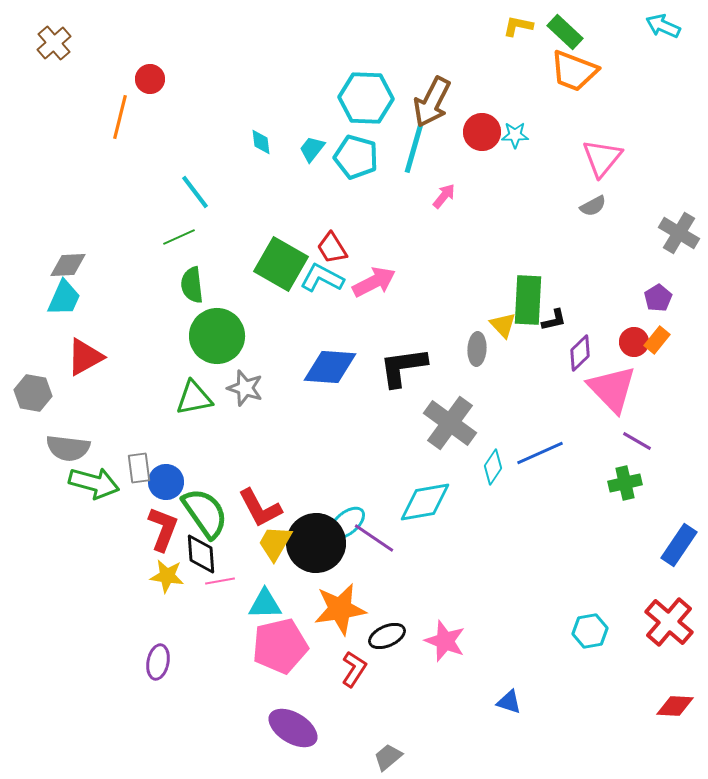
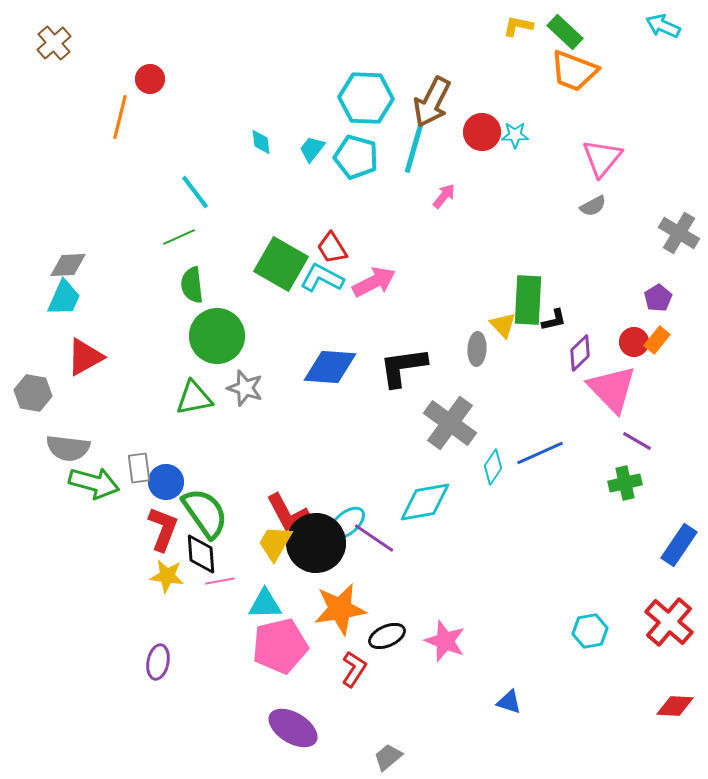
red L-shape at (260, 508): moved 28 px right, 5 px down
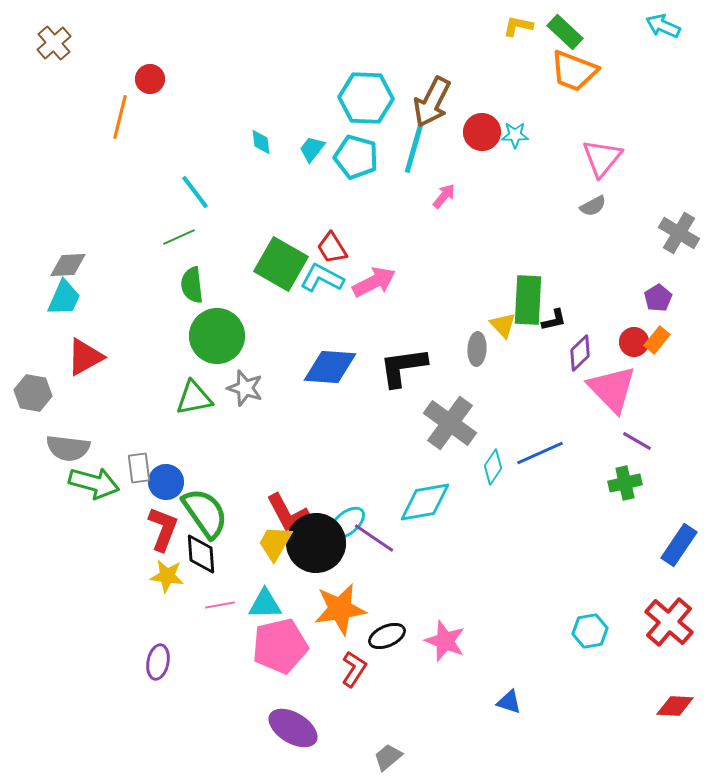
pink line at (220, 581): moved 24 px down
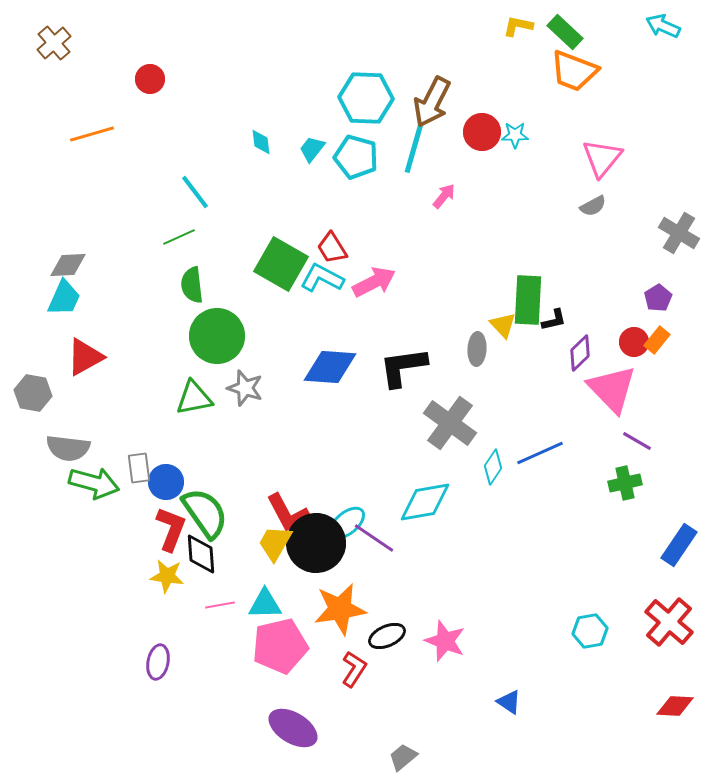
orange line at (120, 117): moved 28 px left, 17 px down; rotated 60 degrees clockwise
red L-shape at (163, 529): moved 8 px right
blue triangle at (509, 702): rotated 16 degrees clockwise
gray trapezoid at (388, 757): moved 15 px right
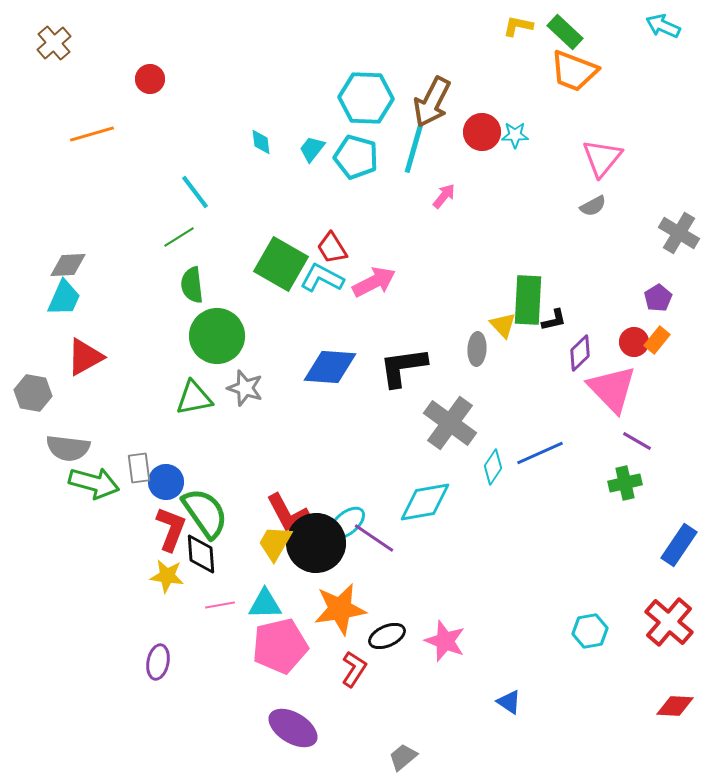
green line at (179, 237): rotated 8 degrees counterclockwise
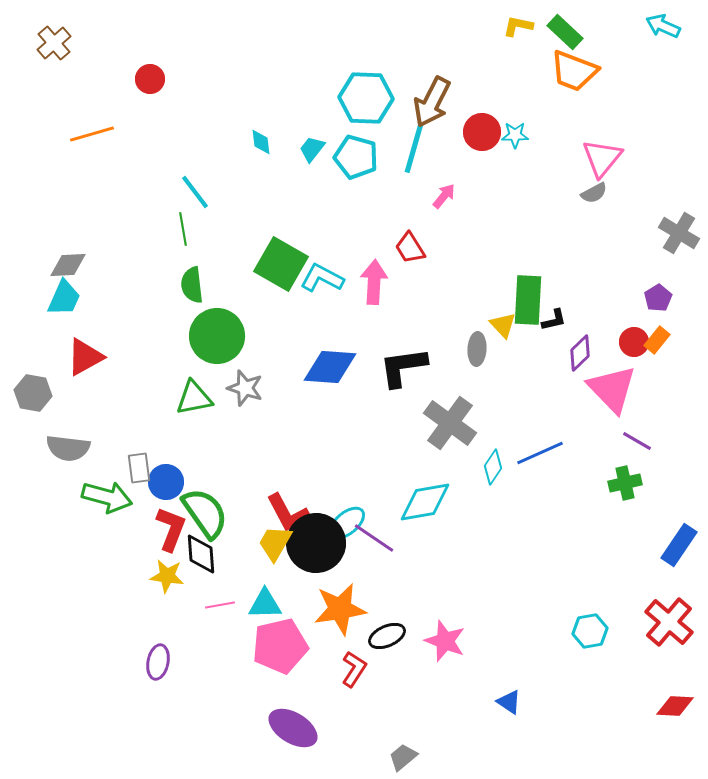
gray semicircle at (593, 206): moved 1 px right, 13 px up
green line at (179, 237): moved 4 px right, 8 px up; rotated 68 degrees counterclockwise
red trapezoid at (332, 248): moved 78 px right
pink arrow at (374, 282): rotated 60 degrees counterclockwise
green arrow at (94, 483): moved 13 px right, 14 px down
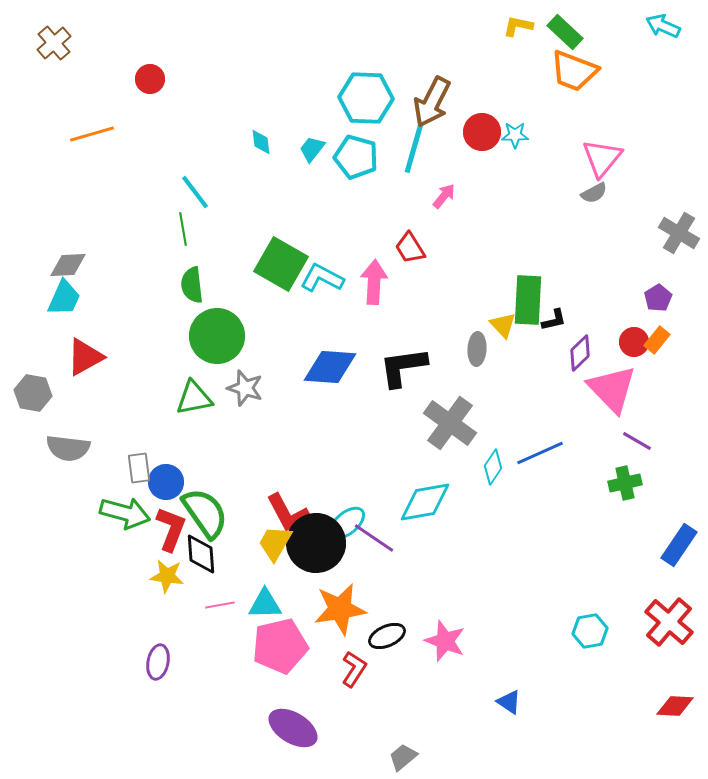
green arrow at (107, 497): moved 18 px right, 16 px down
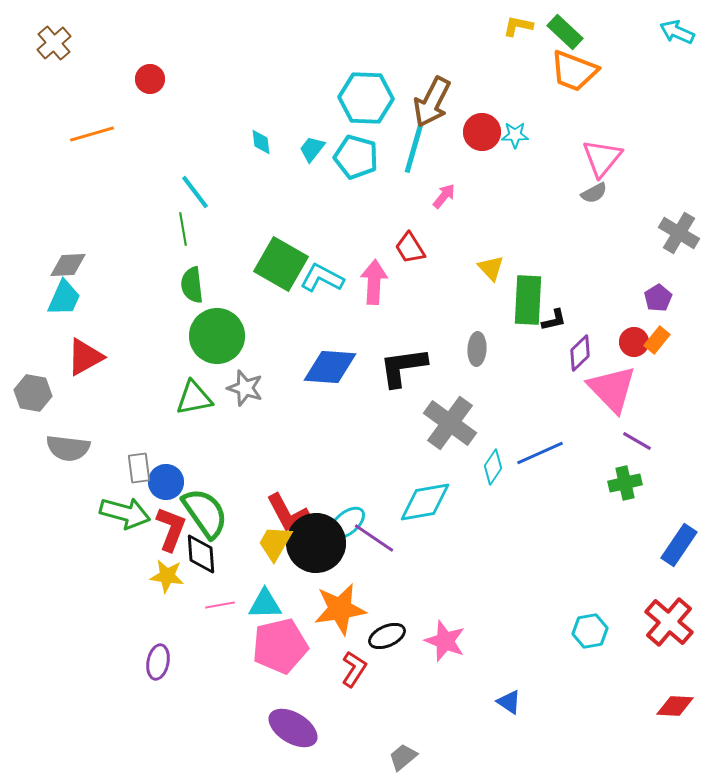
cyan arrow at (663, 26): moved 14 px right, 6 px down
yellow triangle at (503, 325): moved 12 px left, 57 px up
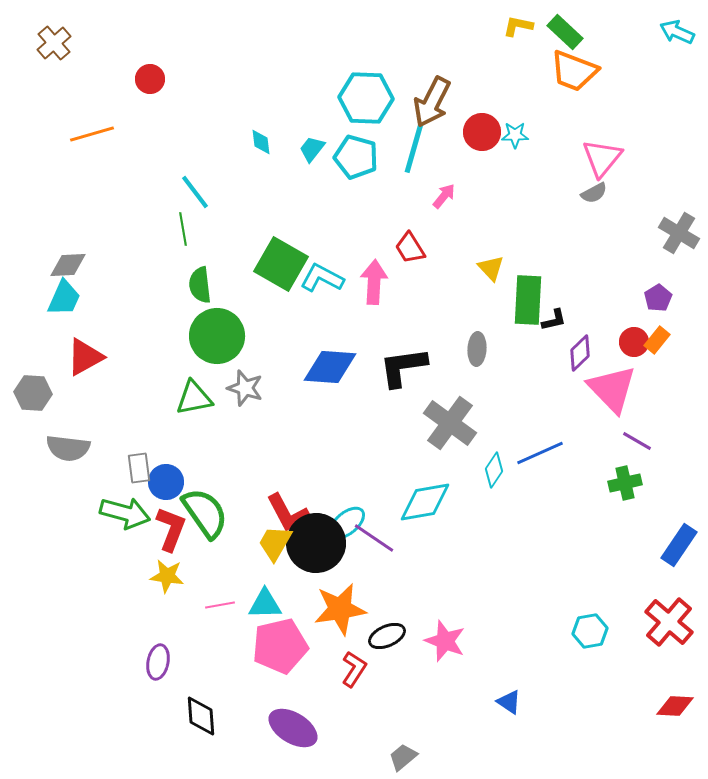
green semicircle at (192, 285): moved 8 px right
gray hexagon at (33, 393): rotated 6 degrees counterclockwise
cyan diamond at (493, 467): moved 1 px right, 3 px down
black diamond at (201, 554): moved 162 px down
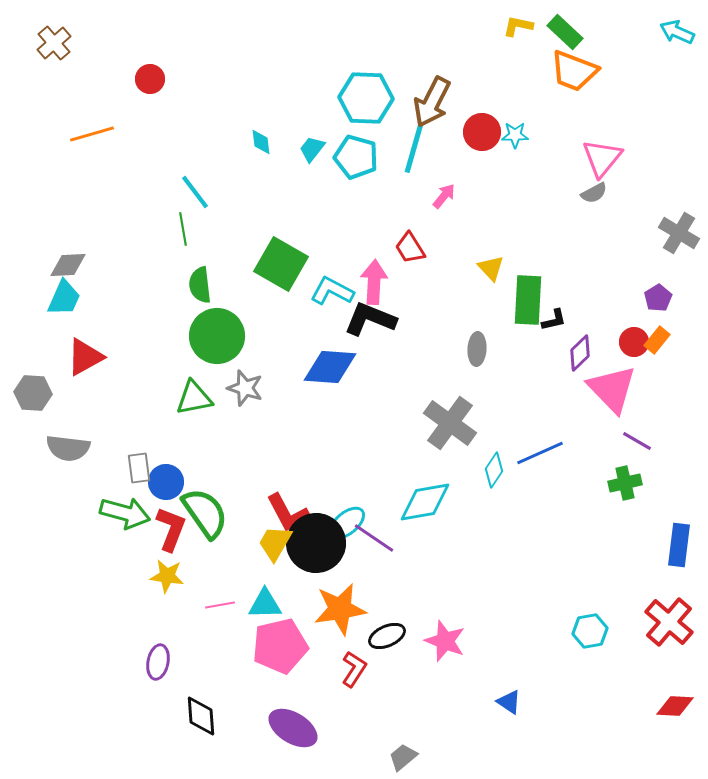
cyan L-shape at (322, 278): moved 10 px right, 13 px down
black L-shape at (403, 367): moved 33 px left, 48 px up; rotated 30 degrees clockwise
blue rectangle at (679, 545): rotated 27 degrees counterclockwise
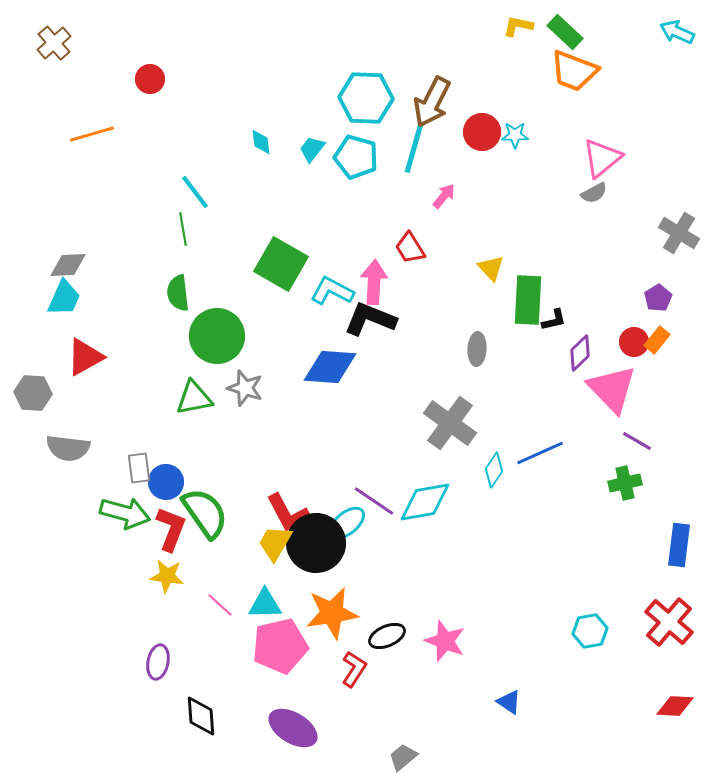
pink triangle at (602, 158): rotated 12 degrees clockwise
green semicircle at (200, 285): moved 22 px left, 8 px down
purple line at (374, 538): moved 37 px up
pink line at (220, 605): rotated 52 degrees clockwise
orange star at (340, 609): moved 8 px left, 4 px down
